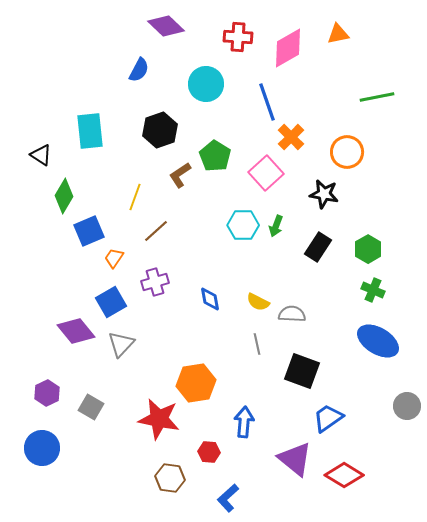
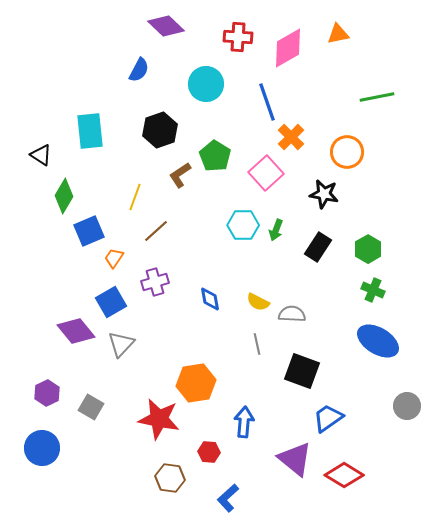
green arrow at (276, 226): moved 4 px down
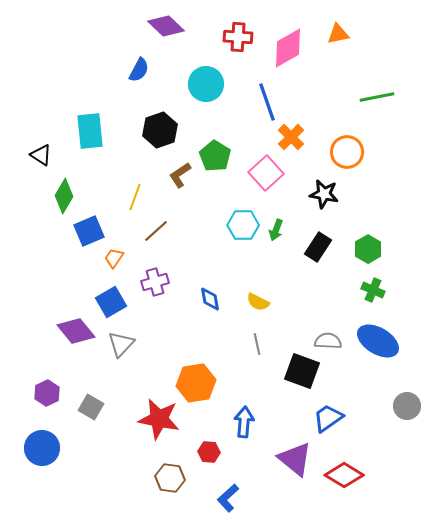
gray semicircle at (292, 314): moved 36 px right, 27 px down
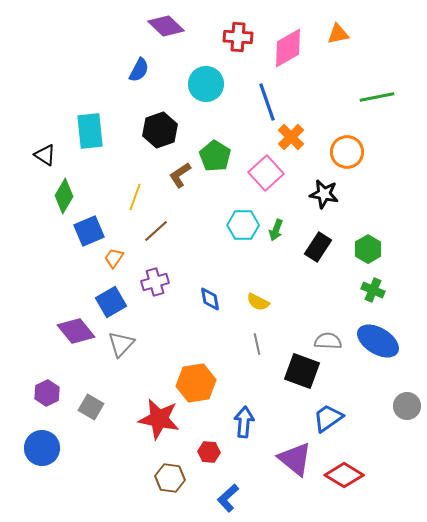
black triangle at (41, 155): moved 4 px right
